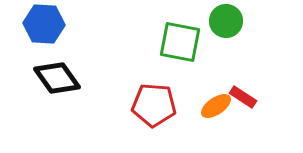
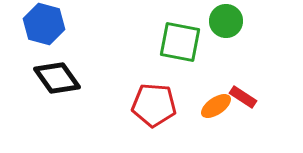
blue hexagon: rotated 12 degrees clockwise
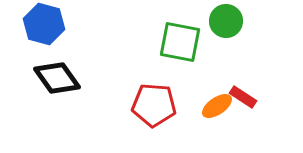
orange ellipse: moved 1 px right
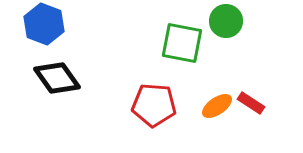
blue hexagon: rotated 6 degrees clockwise
green square: moved 2 px right, 1 px down
red rectangle: moved 8 px right, 6 px down
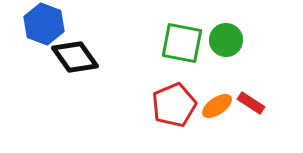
green circle: moved 19 px down
black diamond: moved 18 px right, 21 px up
red pentagon: moved 20 px right; rotated 27 degrees counterclockwise
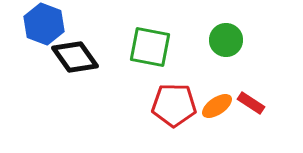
green square: moved 32 px left, 4 px down
red pentagon: rotated 24 degrees clockwise
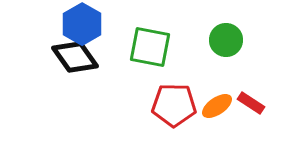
blue hexagon: moved 38 px right; rotated 9 degrees clockwise
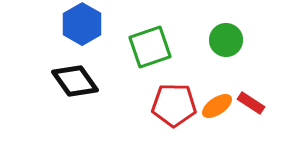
green square: rotated 30 degrees counterclockwise
black diamond: moved 24 px down
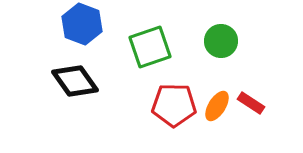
blue hexagon: rotated 9 degrees counterclockwise
green circle: moved 5 px left, 1 px down
orange ellipse: rotated 24 degrees counterclockwise
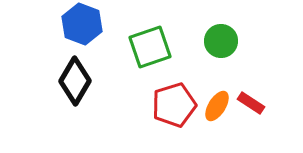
black diamond: rotated 66 degrees clockwise
red pentagon: rotated 18 degrees counterclockwise
